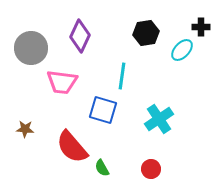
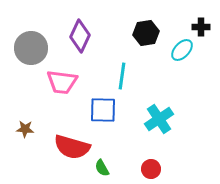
blue square: rotated 16 degrees counterclockwise
red semicircle: rotated 33 degrees counterclockwise
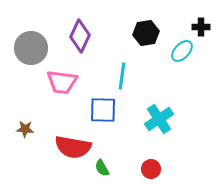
cyan ellipse: moved 1 px down
red semicircle: moved 1 px right; rotated 6 degrees counterclockwise
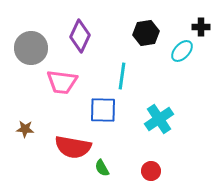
red circle: moved 2 px down
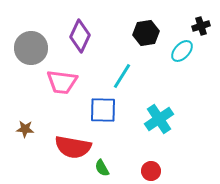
black cross: moved 1 px up; rotated 18 degrees counterclockwise
cyan line: rotated 24 degrees clockwise
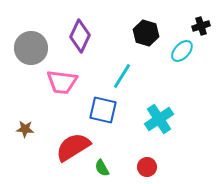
black hexagon: rotated 25 degrees clockwise
blue square: rotated 12 degrees clockwise
red semicircle: rotated 138 degrees clockwise
red circle: moved 4 px left, 4 px up
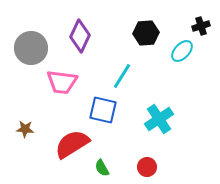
black hexagon: rotated 20 degrees counterclockwise
red semicircle: moved 1 px left, 3 px up
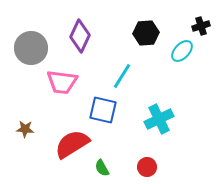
cyan cross: rotated 8 degrees clockwise
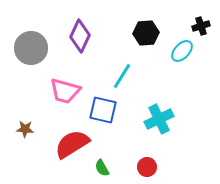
pink trapezoid: moved 3 px right, 9 px down; rotated 8 degrees clockwise
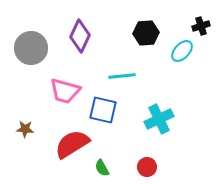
cyan line: rotated 52 degrees clockwise
